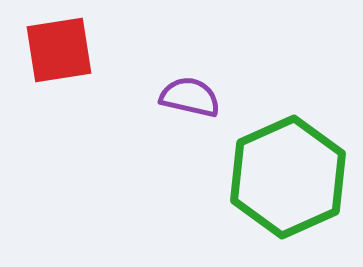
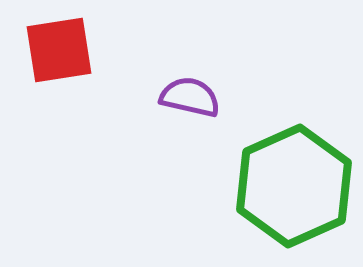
green hexagon: moved 6 px right, 9 px down
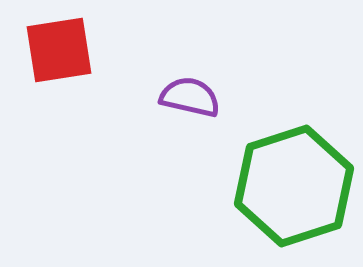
green hexagon: rotated 6 degrees clockwise
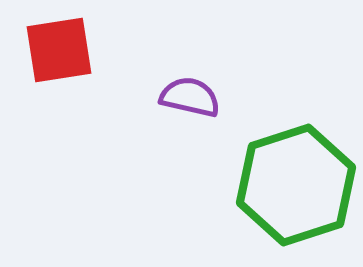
green hexagon: moved 2 px right, 1 px up
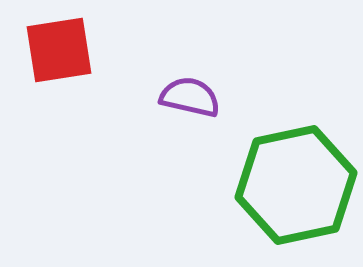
green hexagon: rotated 6 degrees clockwise
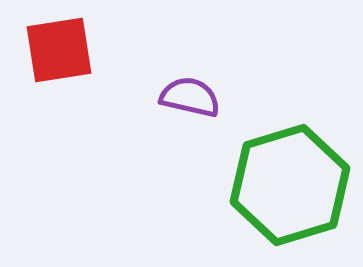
green hexagon: moved 6 px left; rotated 5 degrees counterclockwise
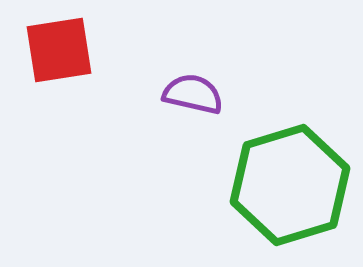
purple semicircle: moved 3 px right, 3 px up
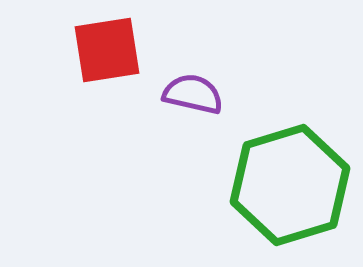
red square: moved 48 px right
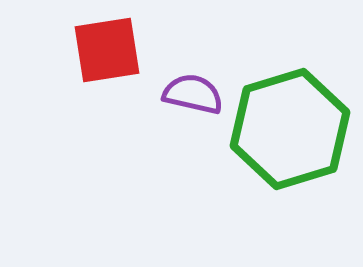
green hexagon: moved 56 px up
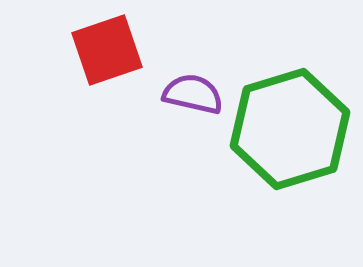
red square: rotated 10 degrees counterclockwise
